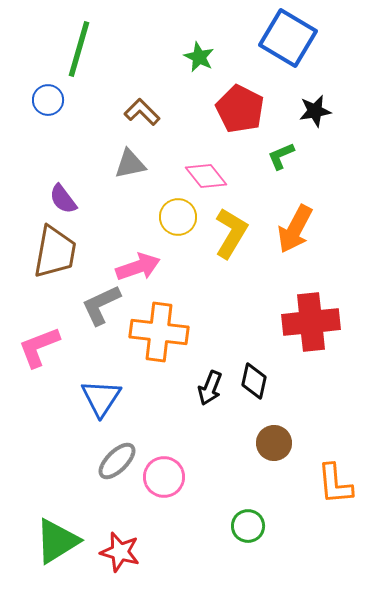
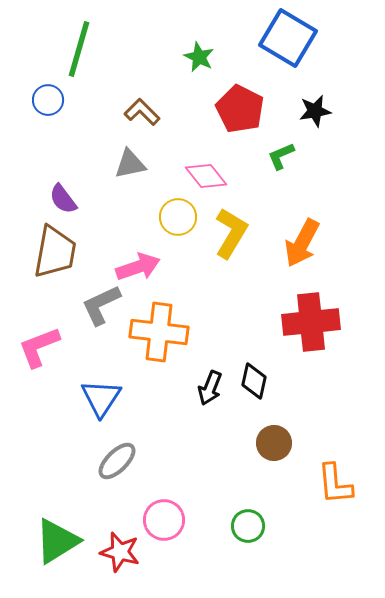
orange arrow: moved 7 px right, 14 px down
pink circle: moved 43 px down
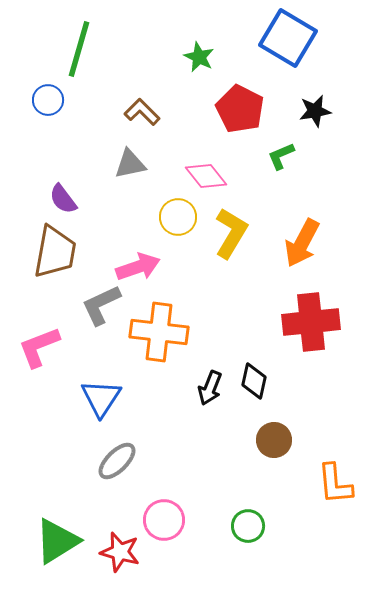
brown circle: moved 3 px up
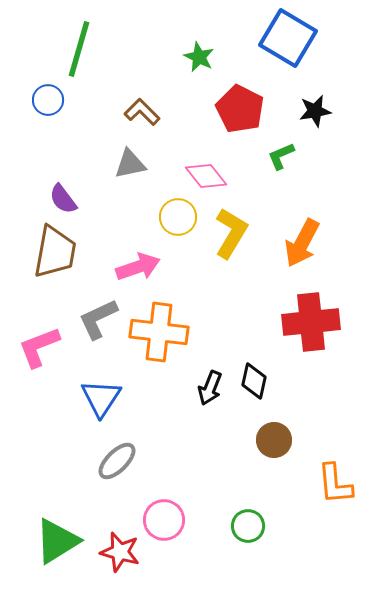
gray L-shape: moved 3 px left, 14 px down
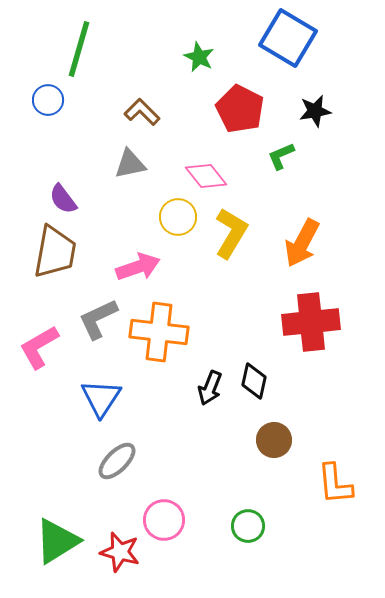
pink L-shape: rotated 9 degrees counterclockwise
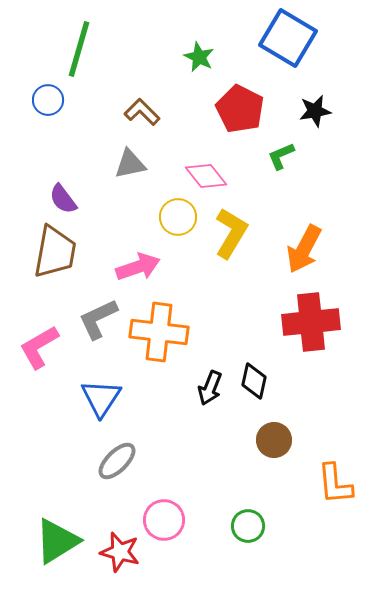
orange arrow: moved 2 px right, 6 px down
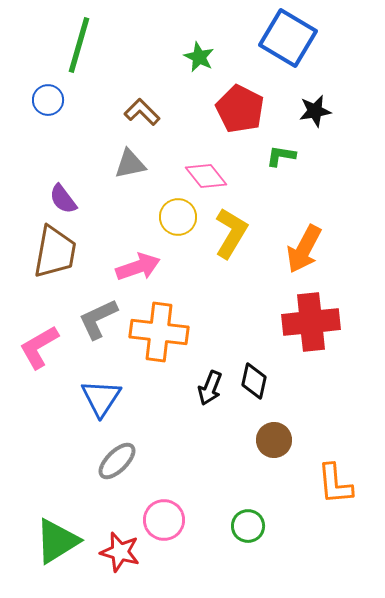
green line: moved 4 px up
green L-shape: rotated 32 degrees clockwise
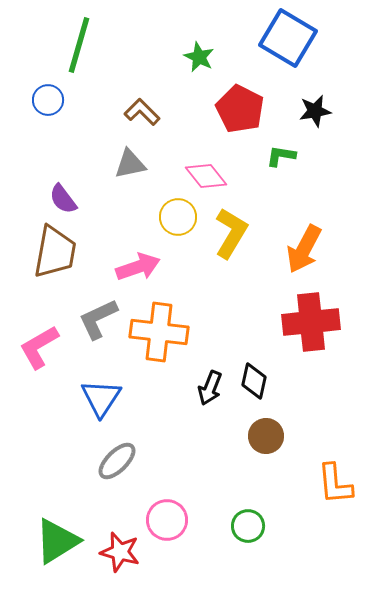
brown circle: moved 8 px left, 4 px up
pink circle: moved 3 px right
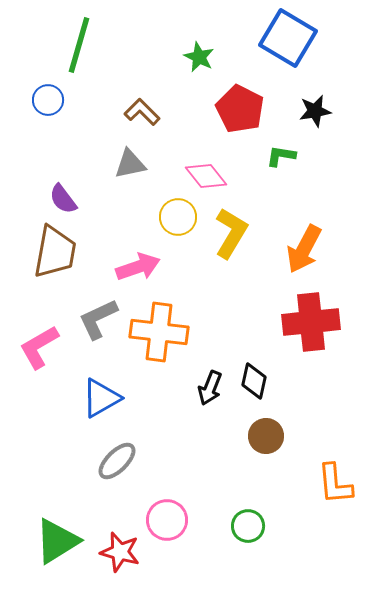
blue triangle: rotated 27 degrees clockwise
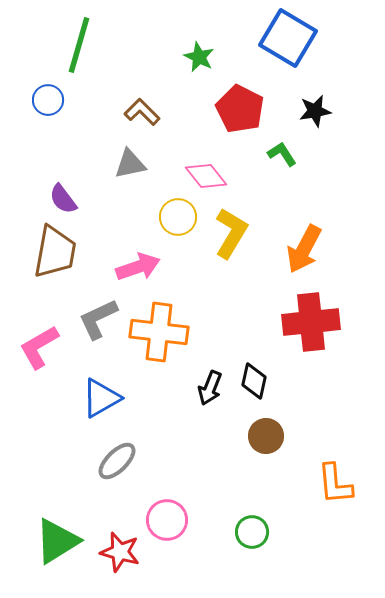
green L-shape: moved 1 px right, 2 px up; rotated 48 degrees clockwise
green circle: moved 4 px right, 6 px down
